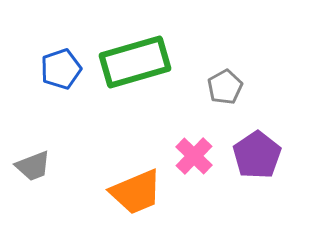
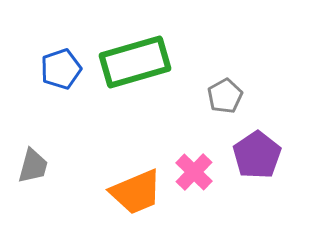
gray pentagon: moved 9 px down
pink cross: moved 16 px down
gray trapezoid: rotated 54 degrees counterclockwise
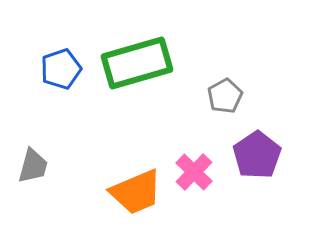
green rectangle: moved 2 px right, 1 px down
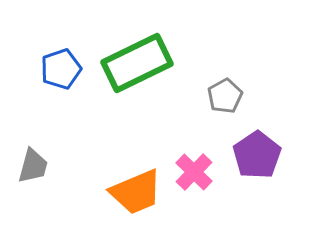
green rectangle: rotated 10 degrees counterclockwise
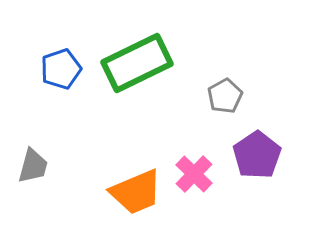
pink cross: moved 2 px down
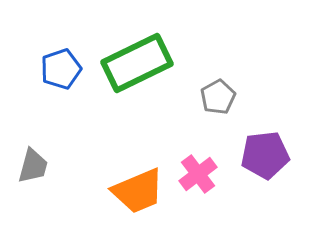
gray pentagon: moved 7 px left, 1 px down
purple pentagon: moved 8 px right; rotated 27 degrees clockwise
pink cross: moved 4 px right; rotated 9 degrees clockwise
orange trapezoid: moved 2 px right, 1 px up
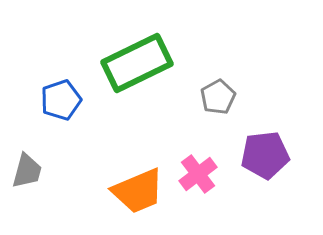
blue pentagon: moved 31 px down
gray trapezoid: moved 6 px left, 5 px down
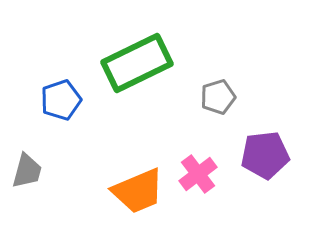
gray pentagon: rotated 12 degrees clockwise
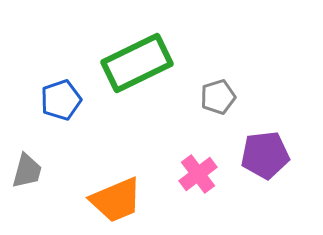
orange trapezoid: moved 22 px left, 9 px down
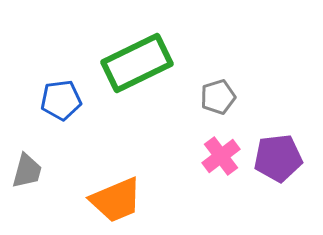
blue pentagon: rotated 12 degrees clockwise
purple pentagon: moved 13 px right, 3 px down
pink cross: moved 23 px right, 18 px up
